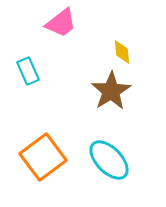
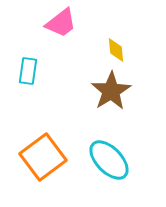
yellow diamond: moved 6 px left, 2 px up
cyan rectangle: rotated 32 degrees clockwise
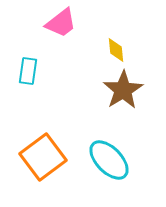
brown star: moved 12 px right, 1 px up
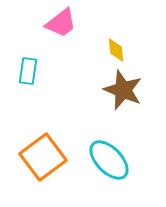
brown star: rotated 18 degrees counterclockwise
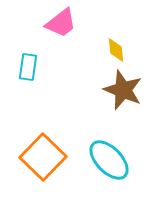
cyan rectangle: moved 4 px up
orange square: rotated 9 degrees counterclockwise
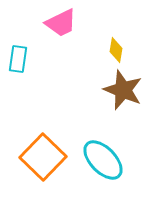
pink trapezoid: rotated 12 degrees clockwise
yellow diamond: rotated 15 degrees clockwise
cyan rectangle: moved 10 px left, 8 px up
cyan ellipse: moved 6 px left
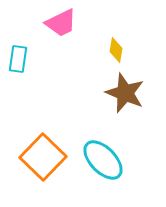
brown star: moved 2 px right, 3 px down
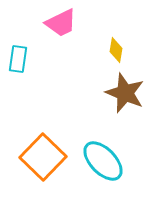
cyan ellipse: moved 1 px down
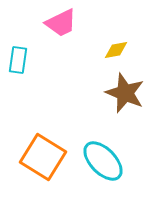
yellow diamond: rotated 70 degrees clockwise
cyan rectangle: moved 1 px down
orange square: rotated 12 degrees counterclockwise
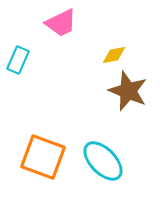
yellow diamond: moved 2 px left, 5 px down
cyan rectangle: rotated 16 degrees clockwise
brown star: moved 3 px right, 2 px up
orange square: rotated 12 degrees counterclockwise
